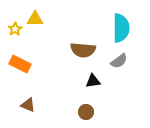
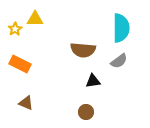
brown triangle: moved 2 px left, 2 px up
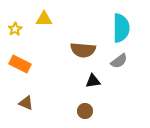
yellow triangle: moved 9 px right
brown circle: moved 1 px left, 1 px up
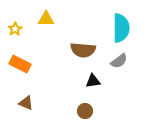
yellow triangle: moved 2 px right
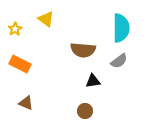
yellow triangle: rotated 36 degrees clockwise
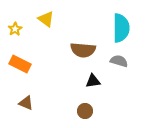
gray semicircle: rotated 126 degrees counterclockwise
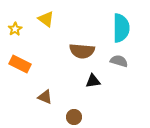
brown semicircle: moved 1 px left, 1 px down
brown triangle: moved 19 px right, 6 px up
brown circle: moved 11 px left, 6 px down
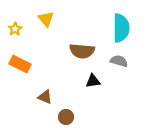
yellow triangle: rotated 12 degrees clockwise
brown circle: moved 8 px left
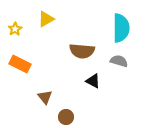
yellow triangle: rotated 42 degrees clockwise
black triangle: rotated 35 degrees clockwise
brown triangle: rotated 28 degrees clockwise
